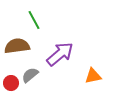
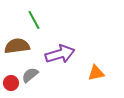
purple arrow: rotated 24 degrees clockwise
orange triangle: moved 3 px right, 3 px up
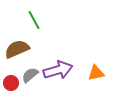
brown semicircle: moved 3 px down; rotated 15 degrees counterclockwise
purple arrow: moved 2 px left, 16 px down
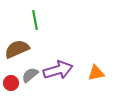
green line: moved 1 px right; rotated 18 degrees clockwise
